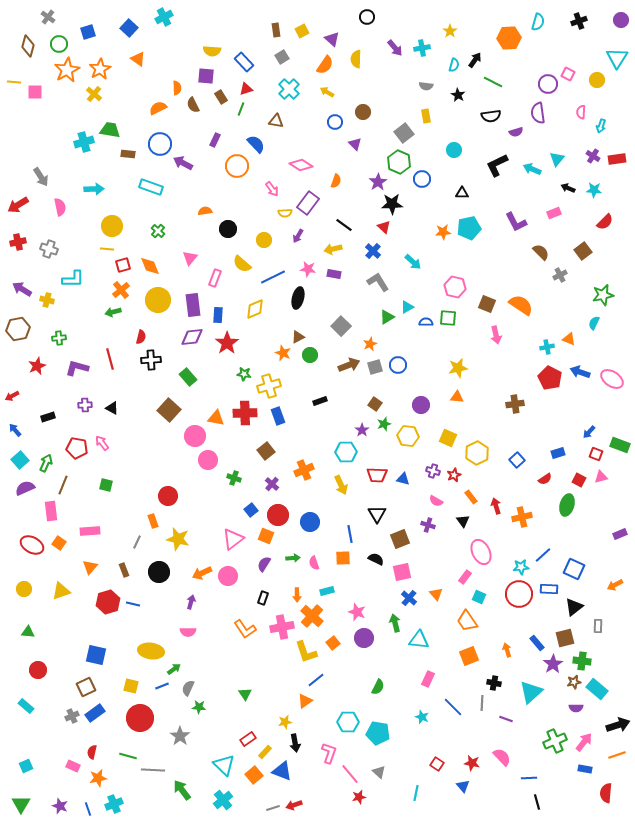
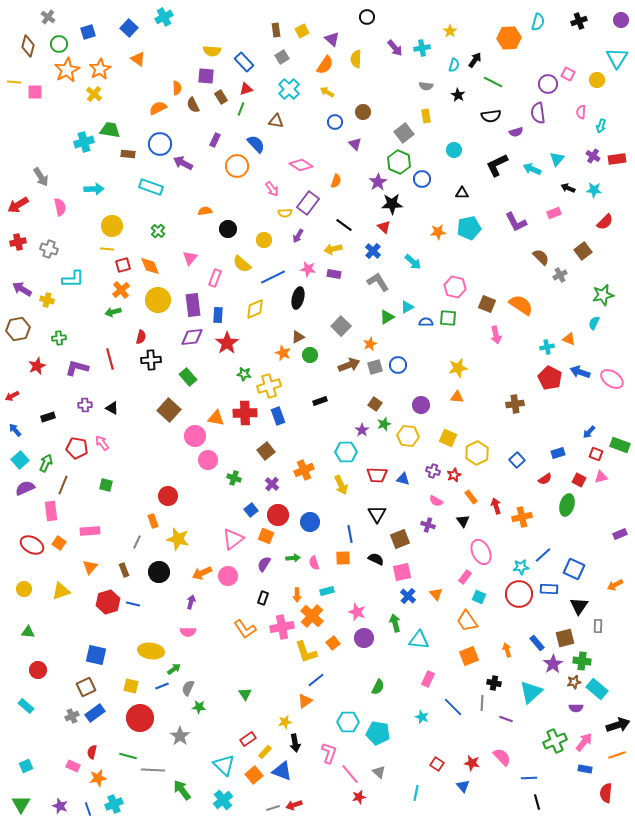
orange star at (443, 232): moved 5 px left
brown semicircle at (541, 252): moved 5 px down
blue cross at (409, 598): moved 1 px left, 2 px up
black triangle at (574, 607): moved 5 px right, 1 px up; rotated 18 degrees counterclockwise
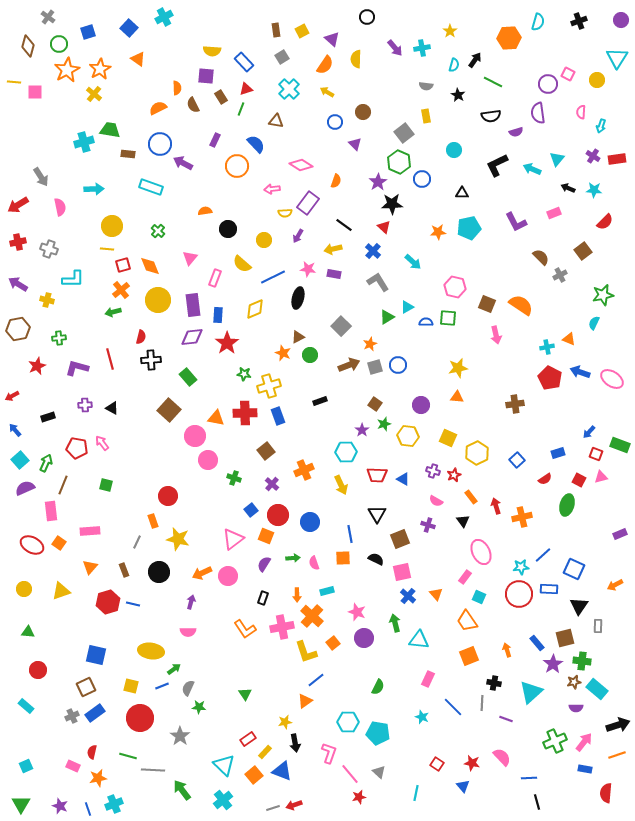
pink arrow at (272, 189): rotated 119 degrees clockwise
purple arrow at (22, 289): moved 4 px left, 5 px up
blue triangle at (403, 479): rotated 16 degrees clockwise
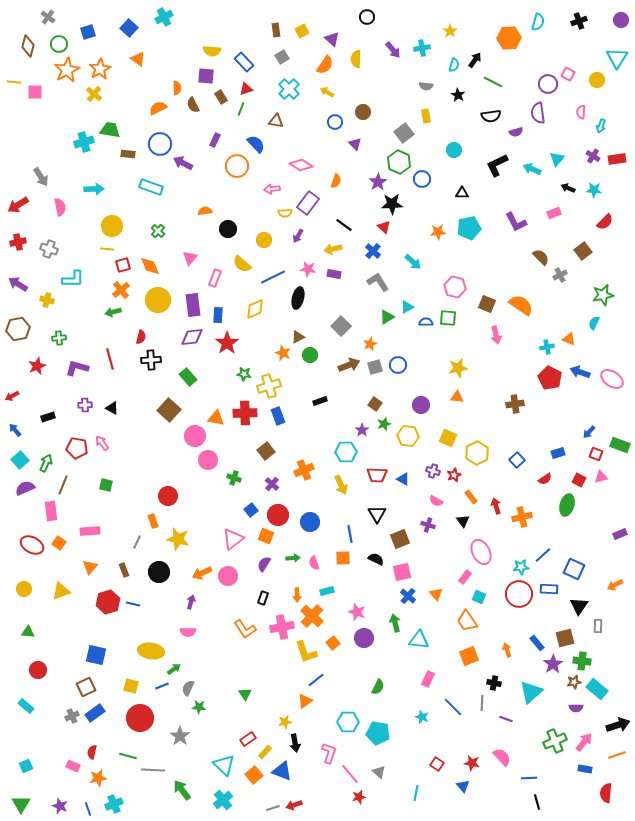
purple arrow at (395, 48): moved 2 px left, 2 px down
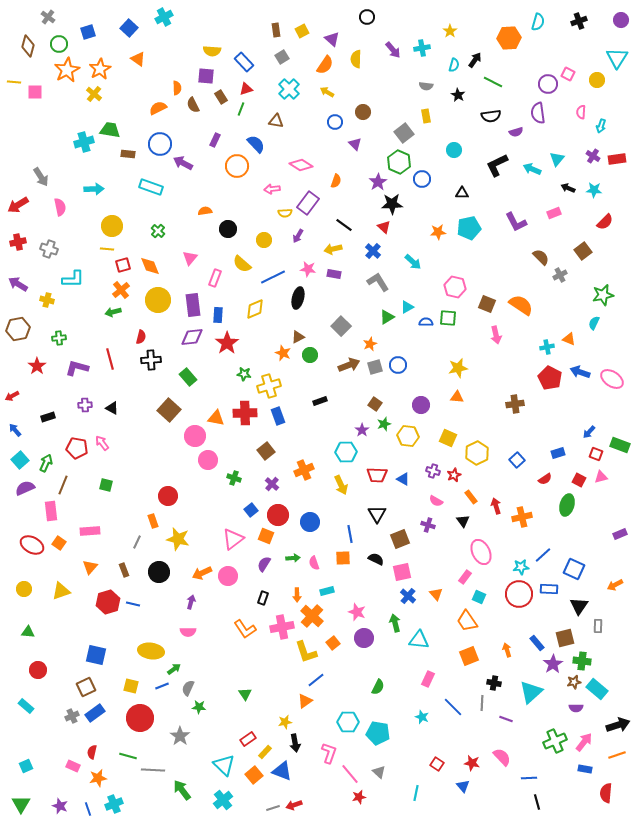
red star at (37, 366): rotated 12 degrees counterclockwise
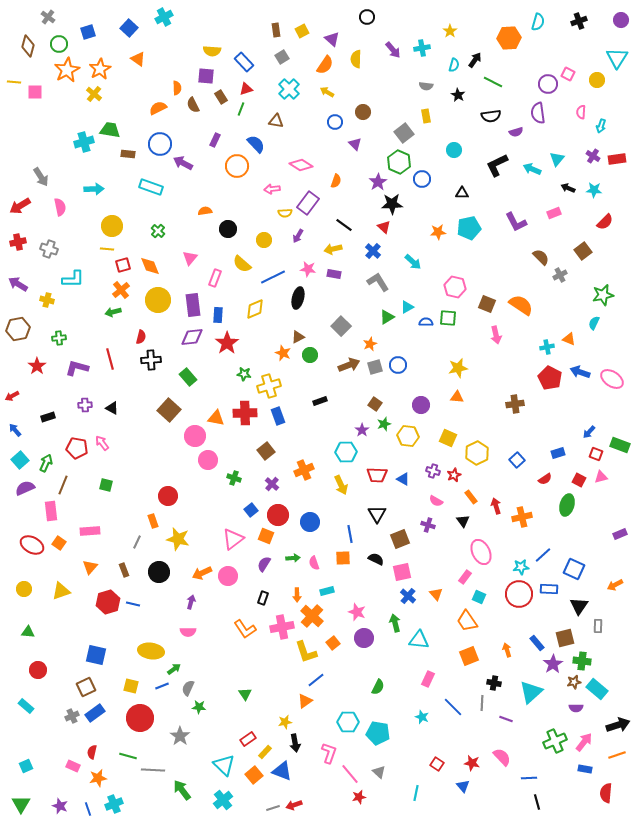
red arrow at (18, 205): moved 2 px right, 1 px down
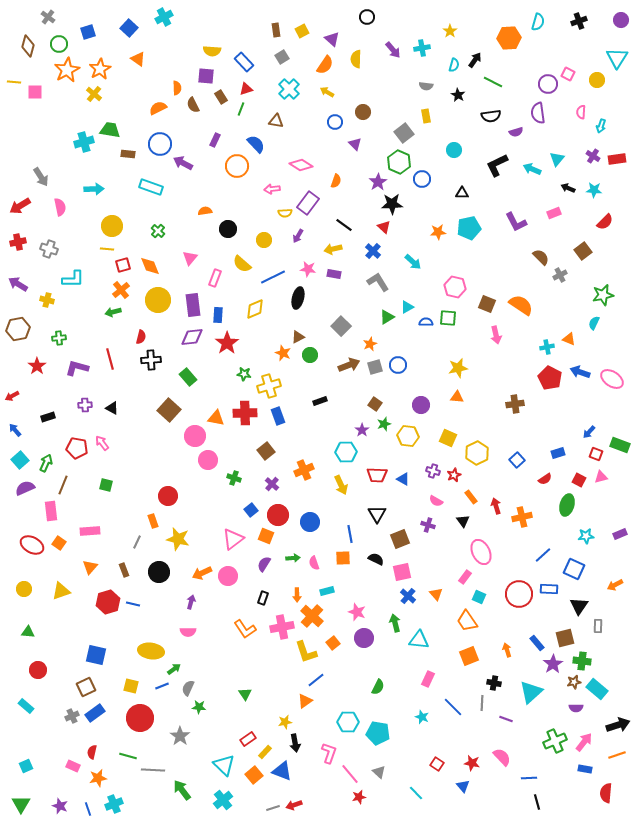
cyan star at (521, 567): moved 65 px right, 31 px up
cyan line at (416, 793): rotated 56 degrees counterclockwise
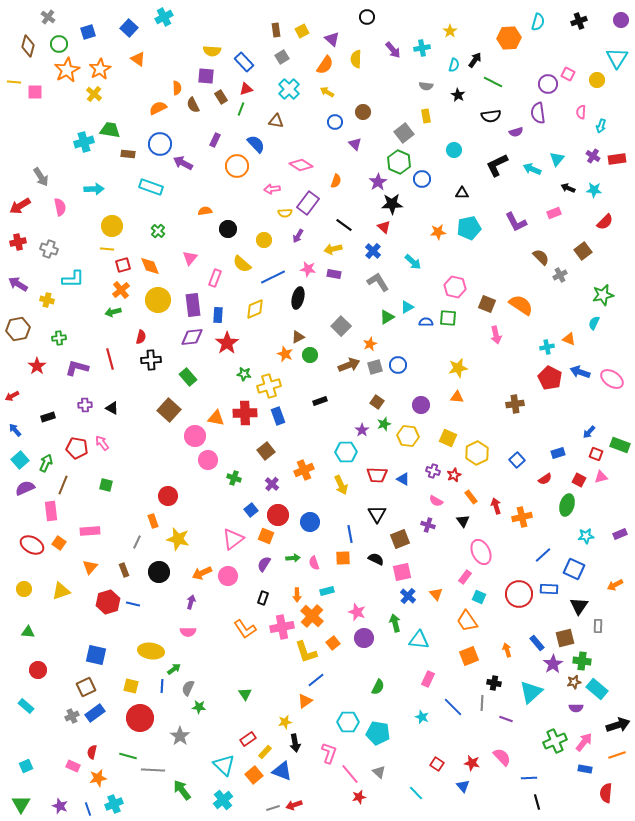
orange star at (283, 353): moved 2 px right, 1 px down
brown square at (375, 404): moved 2 px right, 2 px up
blue line at (162, 686): rotated 64 degrees counterclockwise
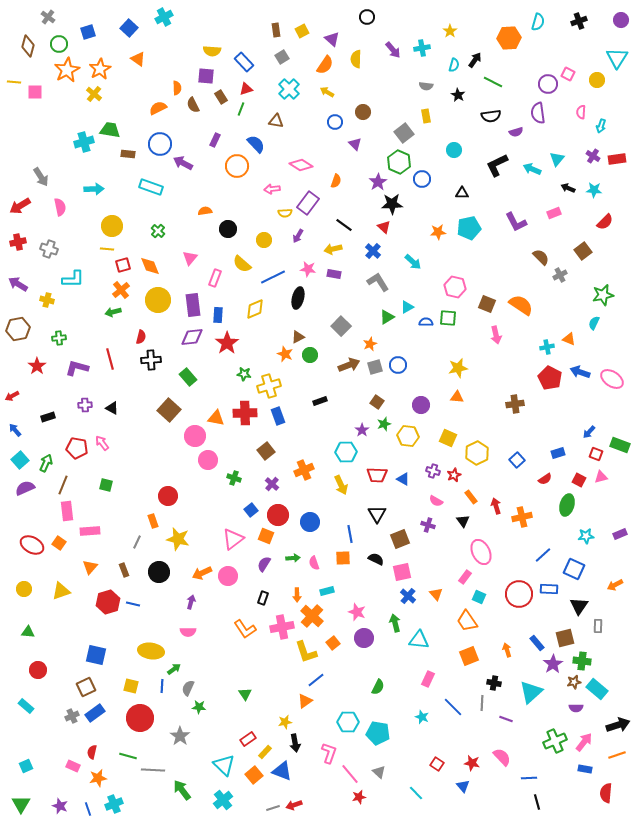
pink rectangle at (51, 511): moved 16 px right
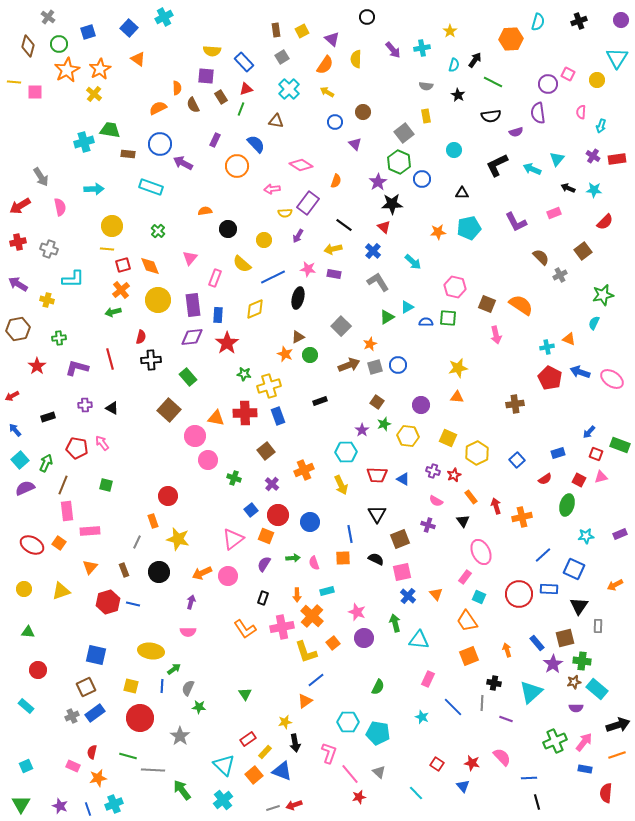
orange hexagon at (509, 38): moved 2 px right, 1 px down
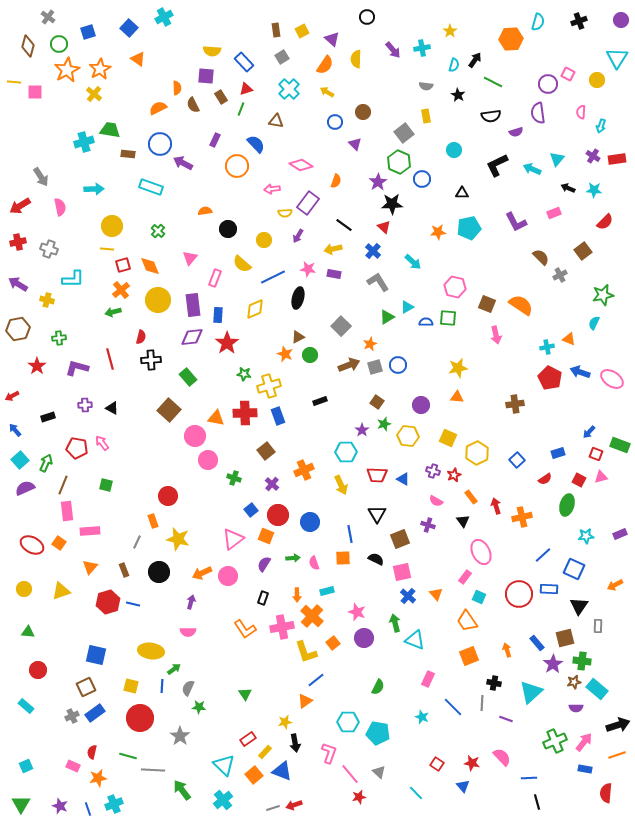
cyan triangle at (419, 640): moved 4 px left; rotated 15 degrees clockwise
